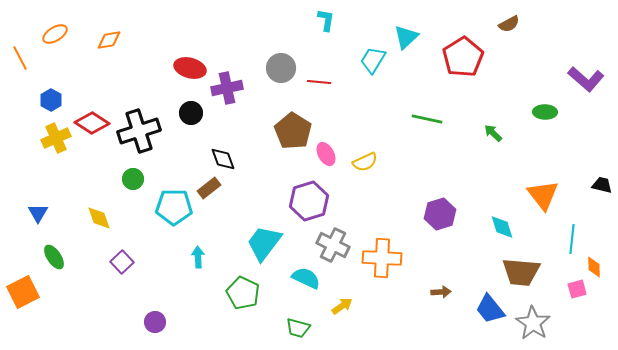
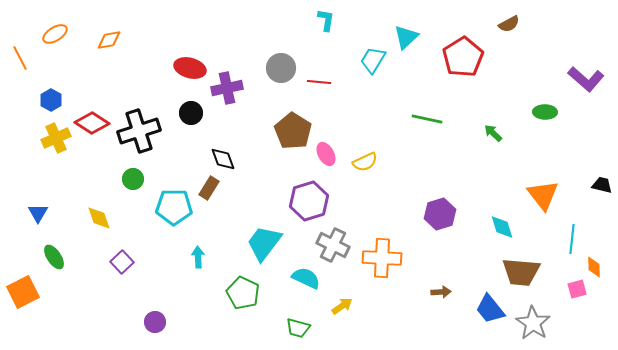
brown rectangle at (209, 188): rotated 20 degrees counterclockwise
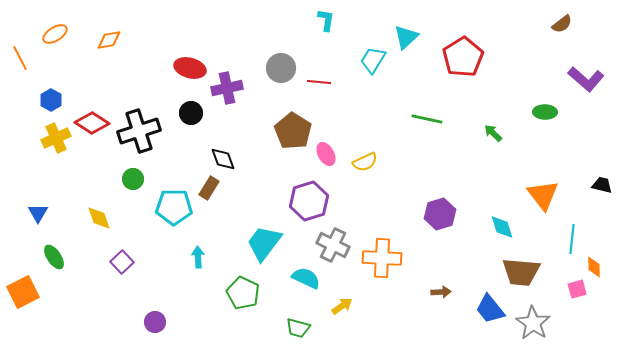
brown semicircle at (509, 24): moved 53 px right; rotated 10 degrees counterclockwise
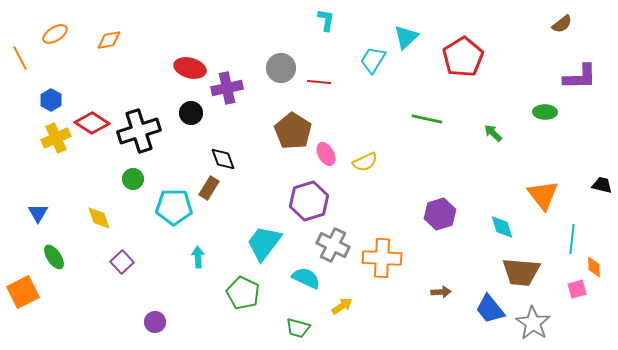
purple L-shape at (586, 79): moved 6 px left, 2 px up; rotated 42 degrees counterclockwise
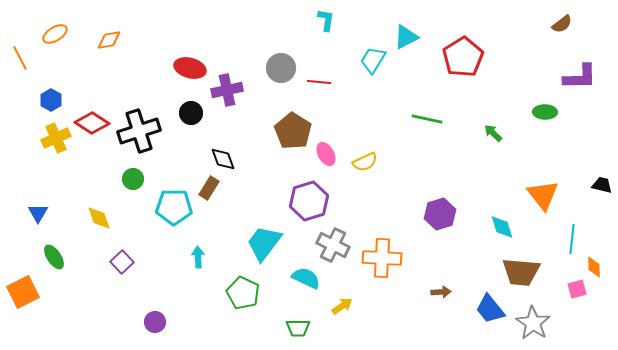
cyan triangle at (406, 37): rotated 16 degrees clockwise
purple cross at (227, 88): moved 2 px down
green trapezoid at (298, 328): rotated 15 degrees counterclockwise
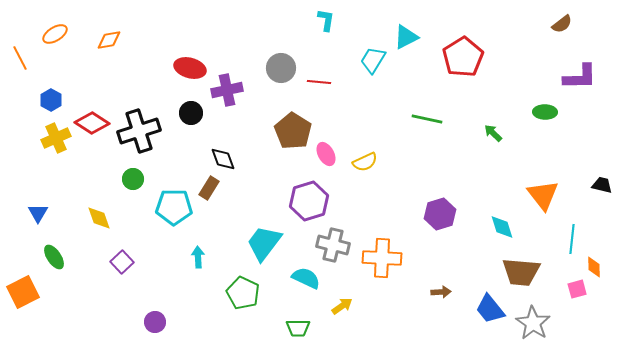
gray cross at (333, 245): rotated 12 degrees counterclockwise
